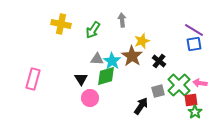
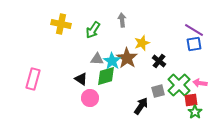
yellow star: moved 2 px down
brown star: moved 5 px left, 2 px down
black triangle: rotated 24 degrees counterclockwise
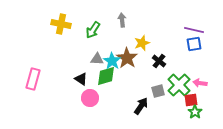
purple line: rotated 18 degrees counterclockwise
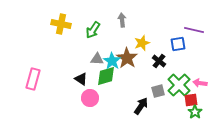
blue square: moved 16 px left
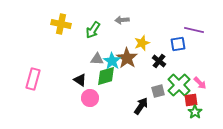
gray arrow: rotated 88 degrees counterclockwise
black triangle: moved 1 px left, 1 px down
pink arrow: rotated 144 degrees counterclockwise
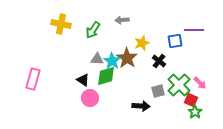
purple line: rotated 12 degrees counterclockwise
blue square: moved 3 px left, 3 px up
black triangle: moved 3 px right
red square: rotated 32 degrees clockwise
black arrow: rotated 60 degrees clockwise
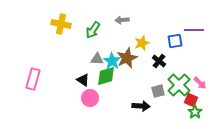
brown star: rotated 15 degrees clockwise
